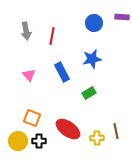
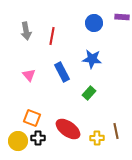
blue star: rotated 18 degrees clockwise
green rectangle: rotated 16 degrees counterclockwise
black cross: moved 1 px left, 3 px up
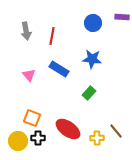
blue circle: moved 1 px left
blue rectangle: moved 3 px left, 3 px up; rotated 30 degrees counterclockwise
brown line: rotated 28 degrees counterclockwise
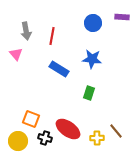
pink triangle: moved 13 px left, 21 px up
green rectangle: rotated 24 degrees counterclockwise
orange square: moved 1 px left, 1 px down
black cross: moved 7 px right; rotated 16 degrees clockwise
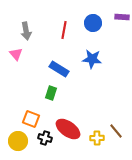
red line: moved 12 px right, 6 px up
green rectangle: moved 38 px left
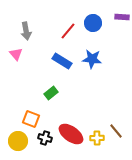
red line: moved 4 px right, 1 px down; rotated 30 degrees clockwise
blue rectangle: moved 3 px right, 8 px up
green rectangle: rotated 32 degrees clockwise
red ellipse: moved 3 px right, 5 px down
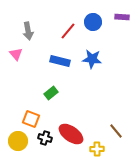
blue circle: moved 1 px up
gray arrow: moved 2 px right
blue rectangle: moved 2 px left; rotated 18 degrees counterclockwise
yellow cross: moved 11 px down
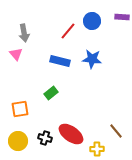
blue circle: moved 1 px left, 1 px up
gray arrow: moved 4 px left, 2 px down
orange square: moved 11 px left, 10 px up; rotated 30 degrees counterclockwise
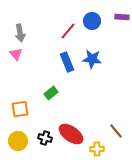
gray arrow: moved 4 px left
blue rectangle: moved 7 px right, 1 px down; rotated 54 degrees clockwise
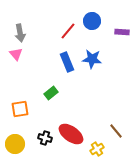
purple rectangle: moved 15 px down
yellow circle: moved 3 px left, 3 px down
yellow cross: rotated 32 degrees counterclockwise
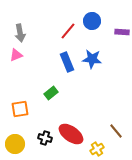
pink triangle: moved 1 px down; rotated 48 degrees clockwise
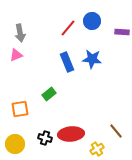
red line: moved 3 px up
green rectangle: moved 2 px left, 1 px down
red ellipse: rotated 40 degrees counterclockwise
